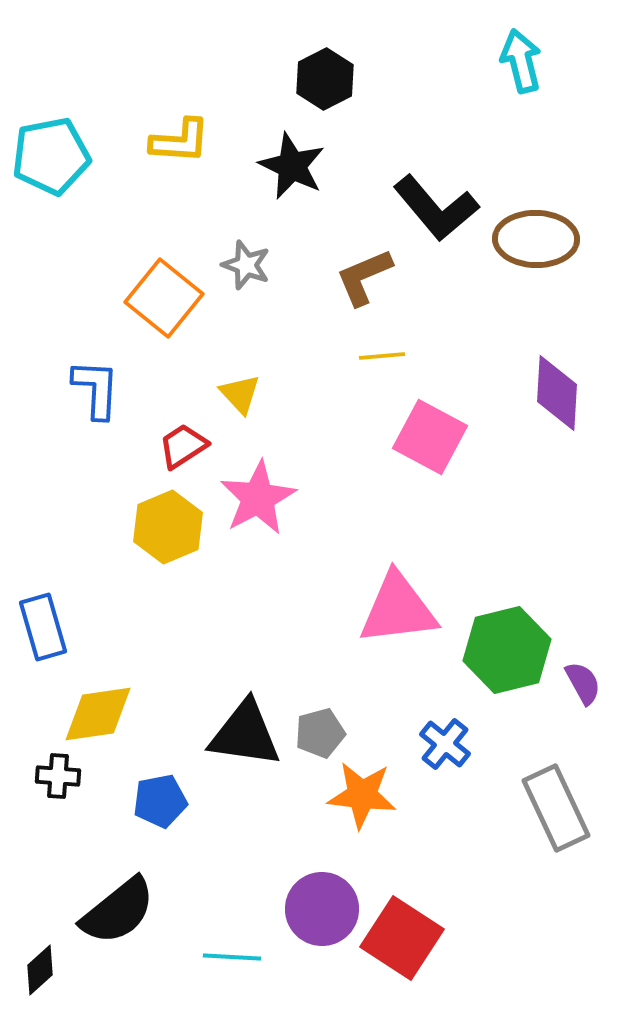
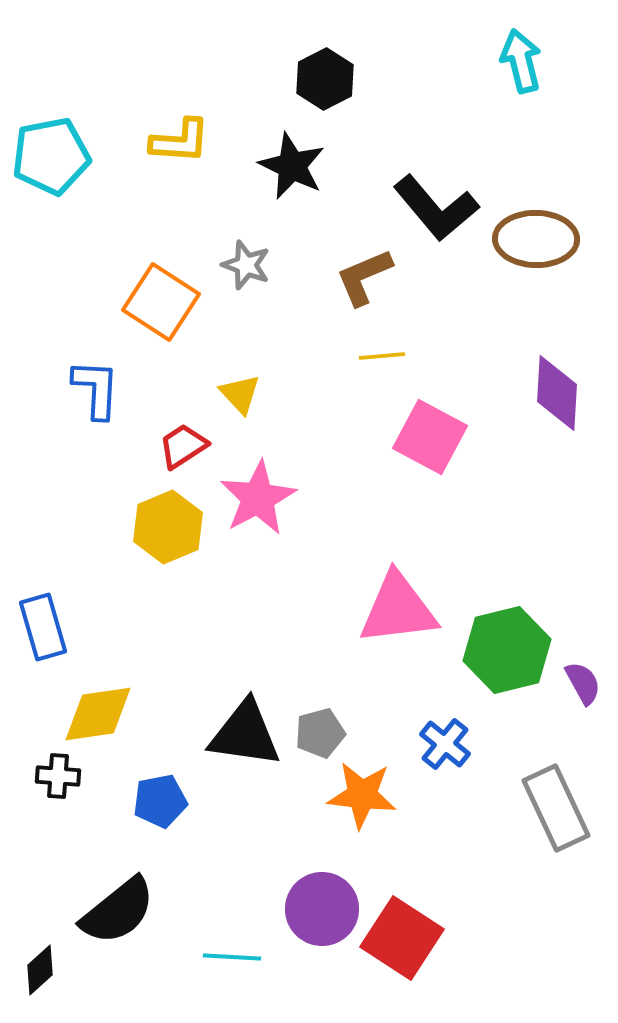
orange square: moved 3 px left, 4 px down; rotated 6 degrees counterclockwise
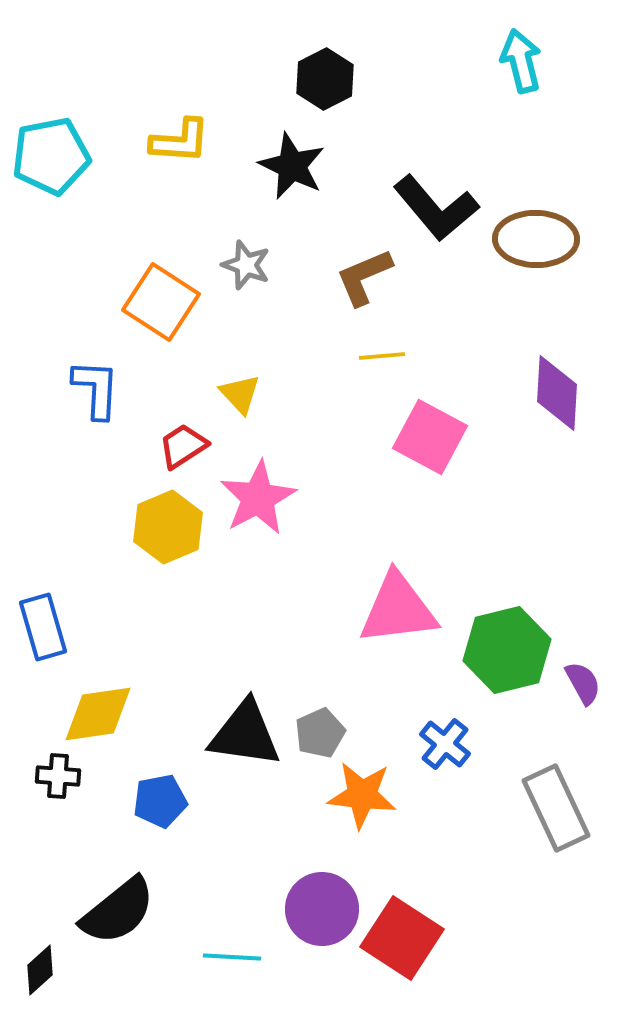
gray pentagon: rotated 9 degrees counterclockwise
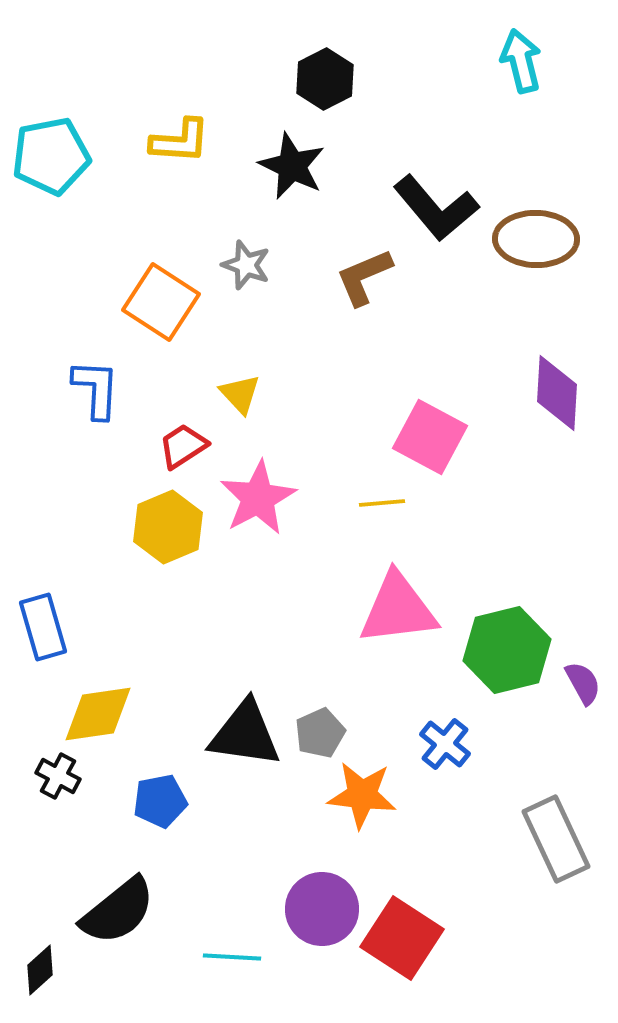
yellow line: moved 147 px down
black cross: rotated 24 degrees clockwise
gray rectangle: moved 31 px down
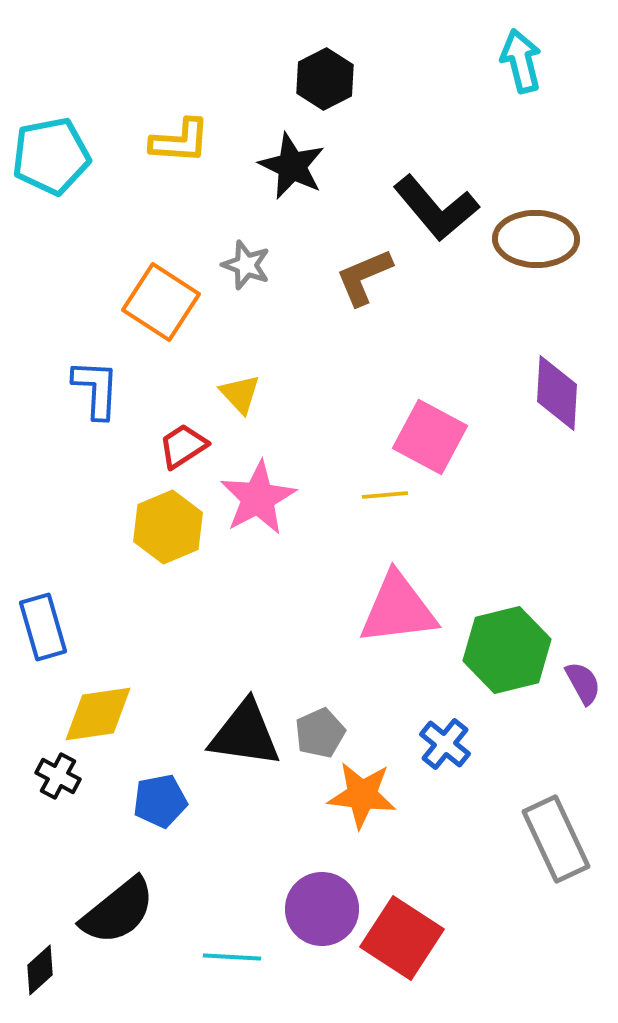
yellow line: moved 3 px right, 8 px up
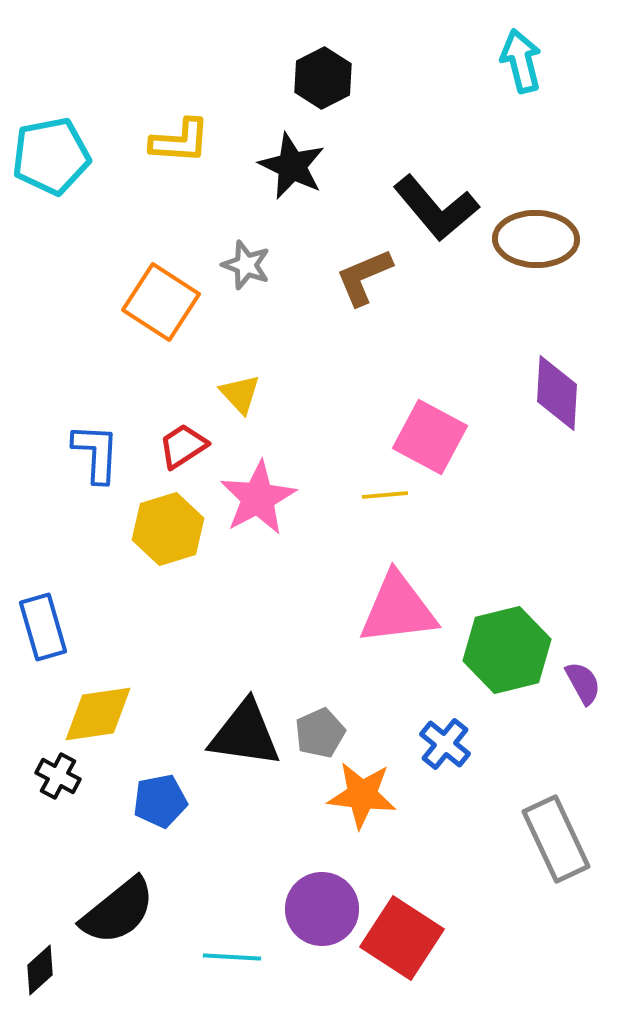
black hexagon: moved 2 px left, 1 px up
blue L-shape: moved 64 px down
yellow hexagon: moved 2 px down; rotated 6 degrees clockwise
